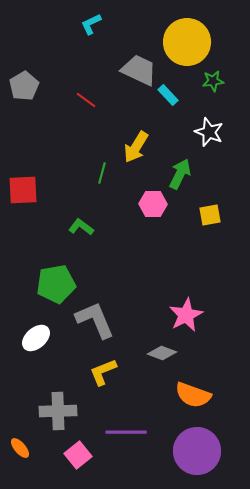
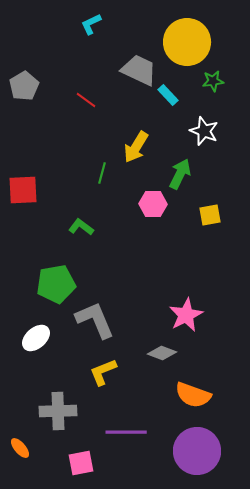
white star: moved 5 px left, 1 px up
pink square: moved 3 px right, 8 px down; rotated 28 degrees clockwise
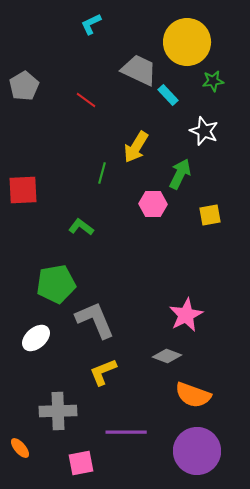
gray diamond: moved 5 px right, 3 px down
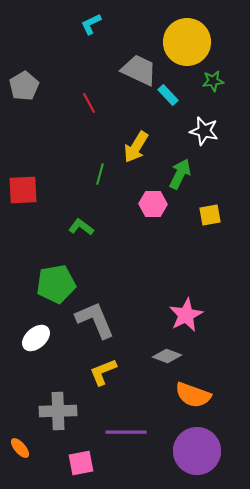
red line: moved 3 px right, 3 px down; rotated 25 degrees clockwise
white star: rotated 8 degrees counterclockwise
green line: moved 2 px left, 1 px down
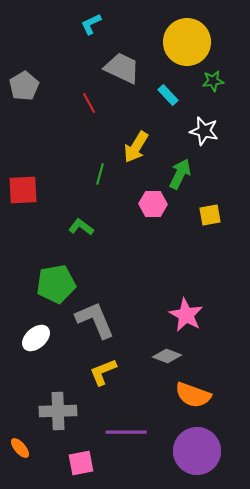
gray trapezoid: moved 17 px left, 2 px up
pink star: rotated 16 degrees counterclockwise
